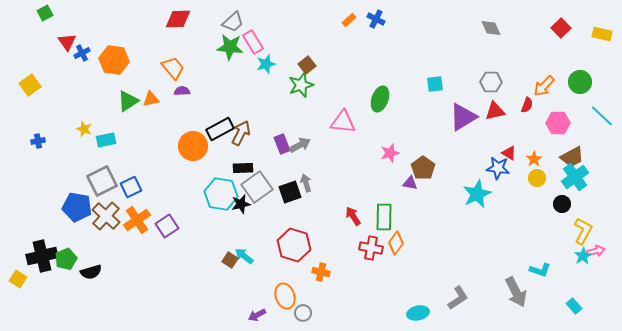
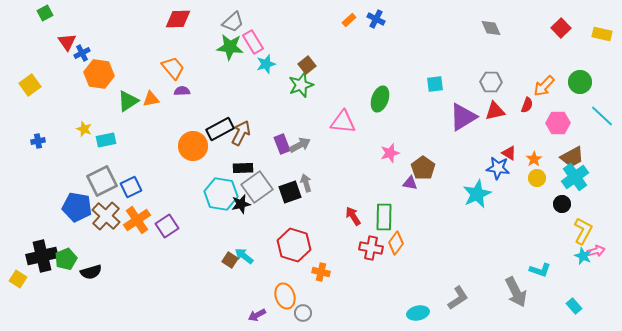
orange hexagon at (114, 60): moved 15 px left, 14 px down
cyan star at (583, 256): rotated 18 degrees counterclockwise
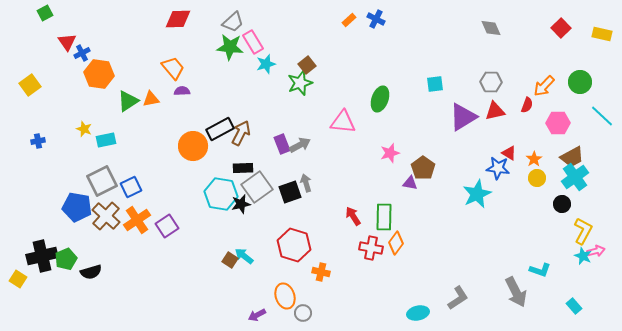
green star at (301, 85): moved 1 px left, 2 px up
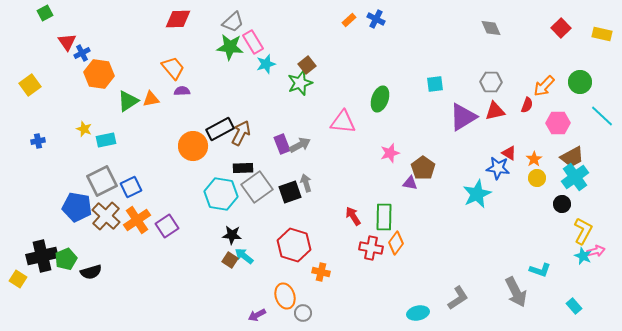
black star at (241, 204): moved 9 px left, 31 px down; rotated 18 degrees clockwise
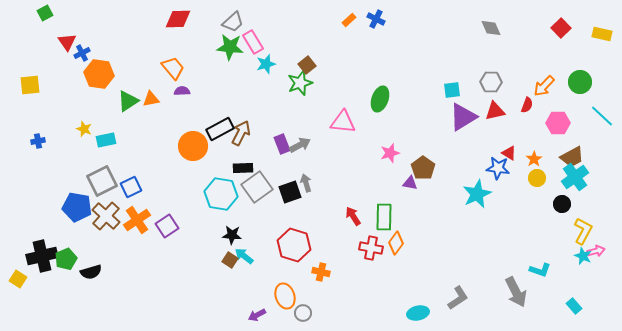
cyan square at (435, 84): moved 17 px right, 6 px down
yellow square at (30, 85): rotated 30 degrees clockwise
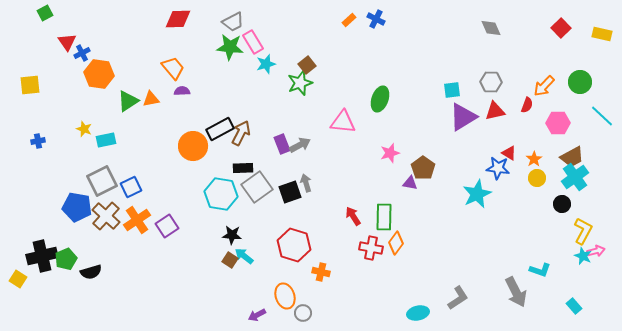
gray trapezoid at (233, 22): rotated 15 degrees clockwise
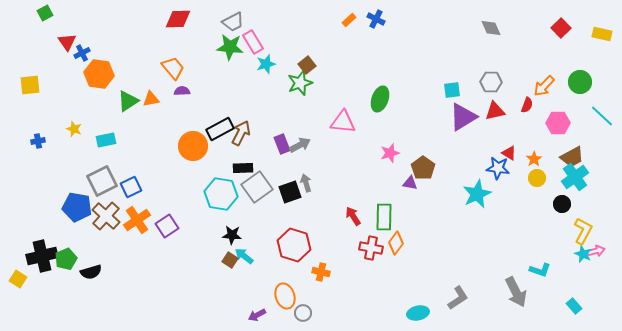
yellow star at (84, 129): moved 10 px left
cyan star at (583, 256): moved 2 px up
